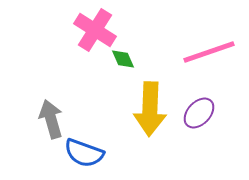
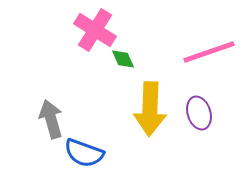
purple ellipse: rotated 60 degrees counterclockwise
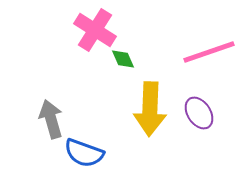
purple ellipse: rotated 16 degrees counterclockwise
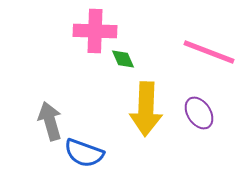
pink cross: moved 1 px down; rotated 30 degrees counterclockwise
pink line: rotated 40 degrees clockwise
yellow arrow: moved 4 px left
gray arrow: moved 1 px left, 2 px down
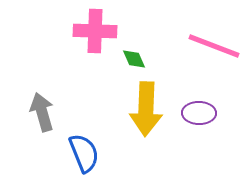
pink line: moved 5 px right, 6 px up
green diamond: moved 11 px right
purple ellipse: rotated 56 degrees counterclockwise
gray arrow: moved 8 px left, 9 px up
blue semicircle: rotated 132 degrees counterclockwise
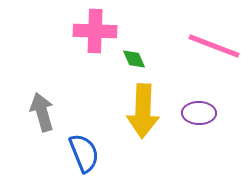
yellow arrow: moved 3 px left, 2 px down
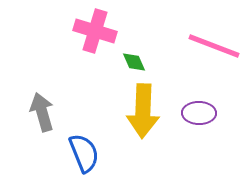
pink cross: rotated 15 degrees clockwise
green diamond: moved 3 px down
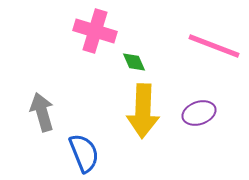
purple ellipse: rotated 20 degrees counterclockwise
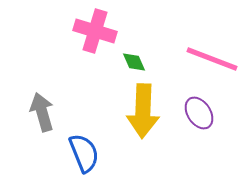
pink line: moved 2 px left, 13 px down
purple ellipse: rotated 76 degrees clockwise
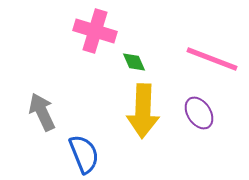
gray arrow: rotated 9 degrees counterclockwise
blue semicircle: moved 1 px down
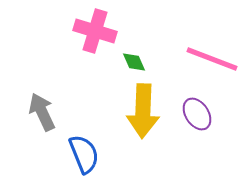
purple ellipse: moved 2 px left, 1 px down
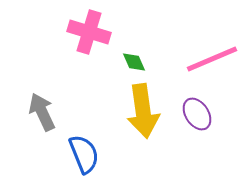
pink cross: moved 6 px left, 1 px down
pink line: rotated 44 degrees counterclockwise
yellow arrow: rotated 10 degrees counterclockwise
